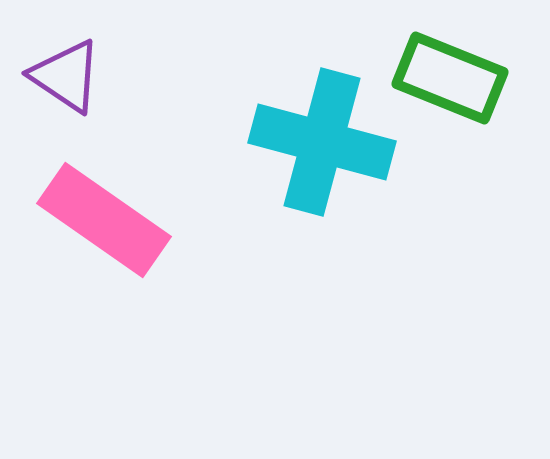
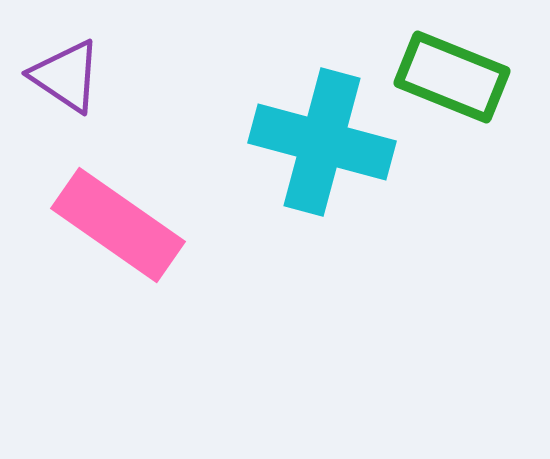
green rectangle: moved 2 px right, 1 px up
pink rectangle: moved 14 px right, 5 px down
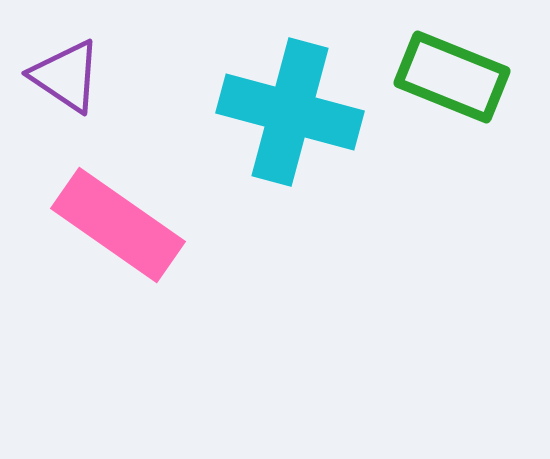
cyan cross: moved 32 px left, 30 px up
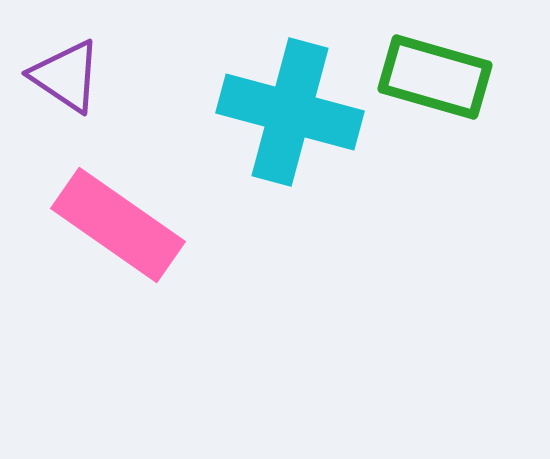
green rectangle: moved 17 px left; rotated 6 degrees counterclockwise
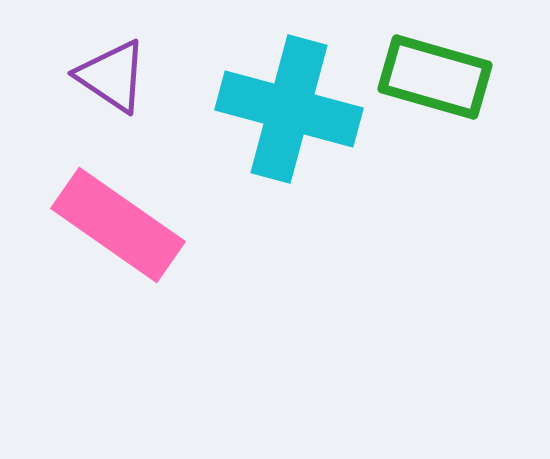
purple triangle: moved 46 px right
cyan cross: moved 1 px left, 3 px up
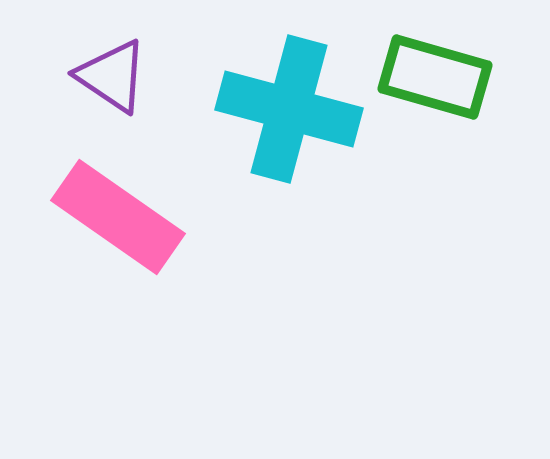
pink rectangle: moved 8 px up
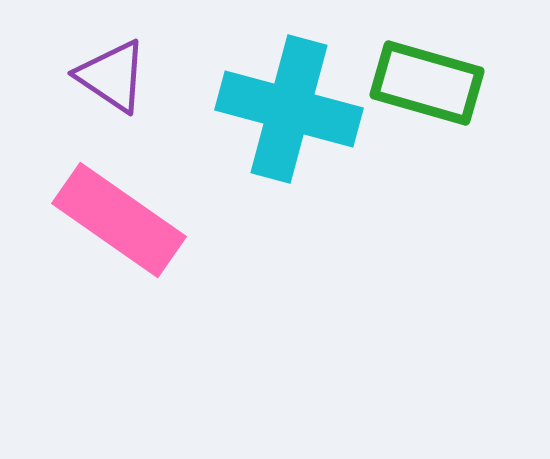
green rectangle: moved 8 px left, 6 px down
pink rectangle: moved 1 px right, 3 px down
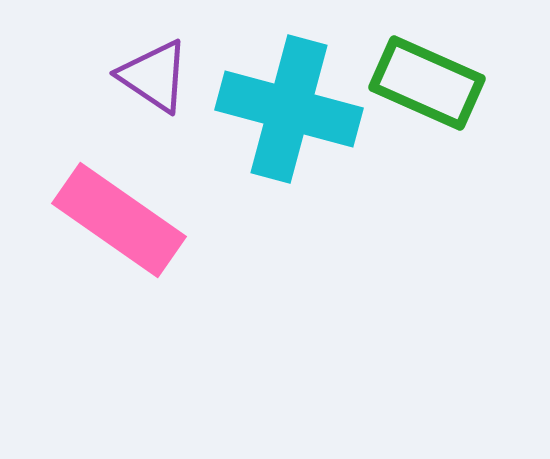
purple triangle: moved 42 px right
green rectangle: rotated 8 degrees clockwise
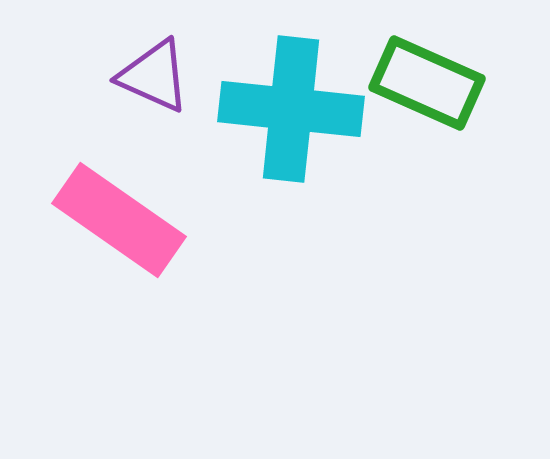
purple triangle: rotated 10 degrees counterclockwise
cyan cross: moved 2 px right; rotated 9 degrees counterclockwise
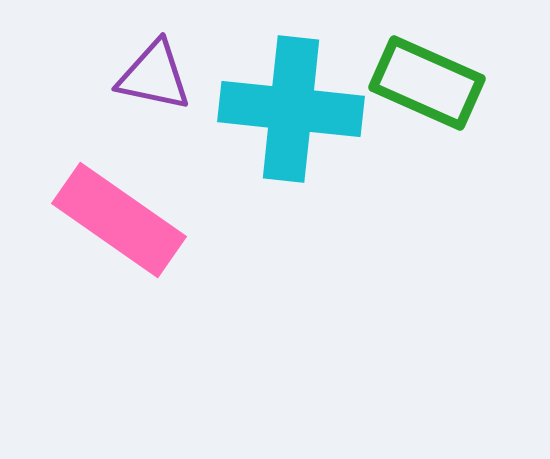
purple triangle: rotated 12 degrees counterclockwise
